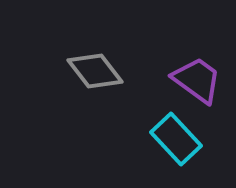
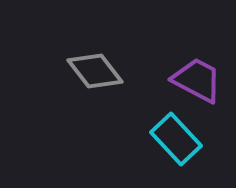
purple trapezoid: rotated 8 degrees counterclockwise
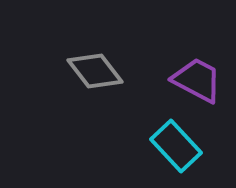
cyan rectangle: moved 7 px down
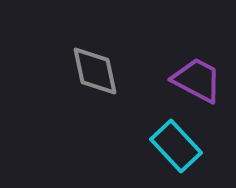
gray diamond: rotated 26 degrees clockwise
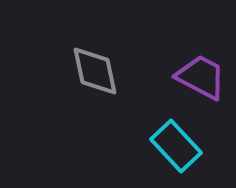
purple trapezoid: moved 4 px right, 3 px up
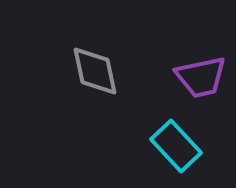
purple trapezoid: rotated 140 degrees clockwise
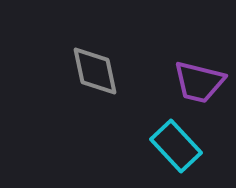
purple trapezoid: moved 2 px left, 5 px down; rotated 26 degrees clockwise
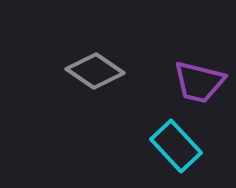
gray diamond: rotated 44 degrees counterclockwise
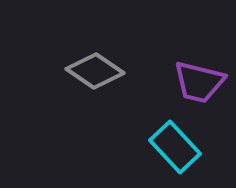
cyan rectangle: moved 1 px left, 1 px down
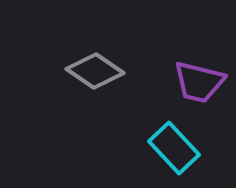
cyan rectangle: moved 1 px left, 1 px down
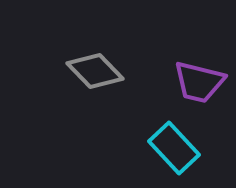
gray diamond: rotated 12 degrees clockwise
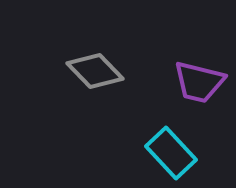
cyan rectangle: moved 3 px left, 5 px down
